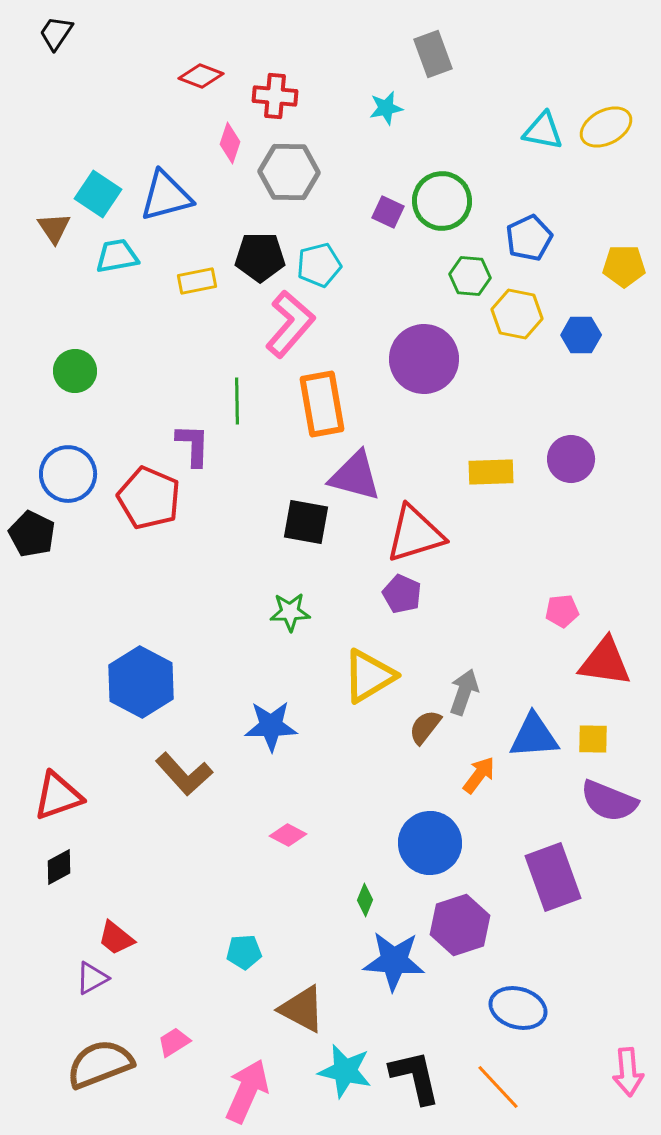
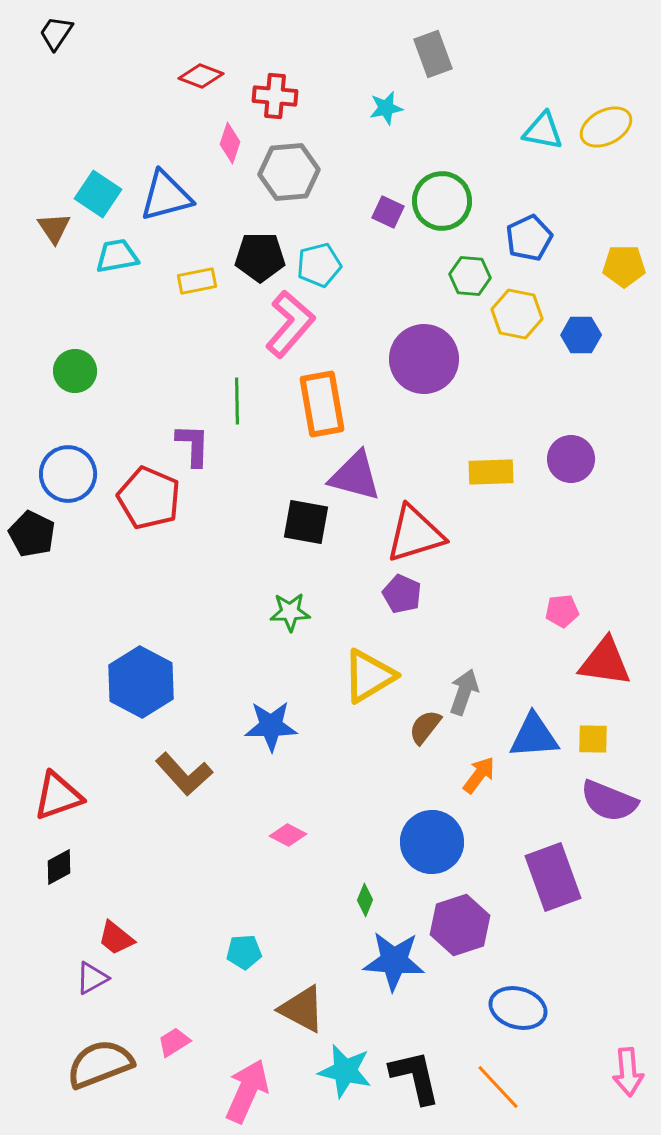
gray hexagon at (289, 172): rotated 6 degrees counterclockwise
blue circle at (430, 843): moved 2 px right, 1 px up
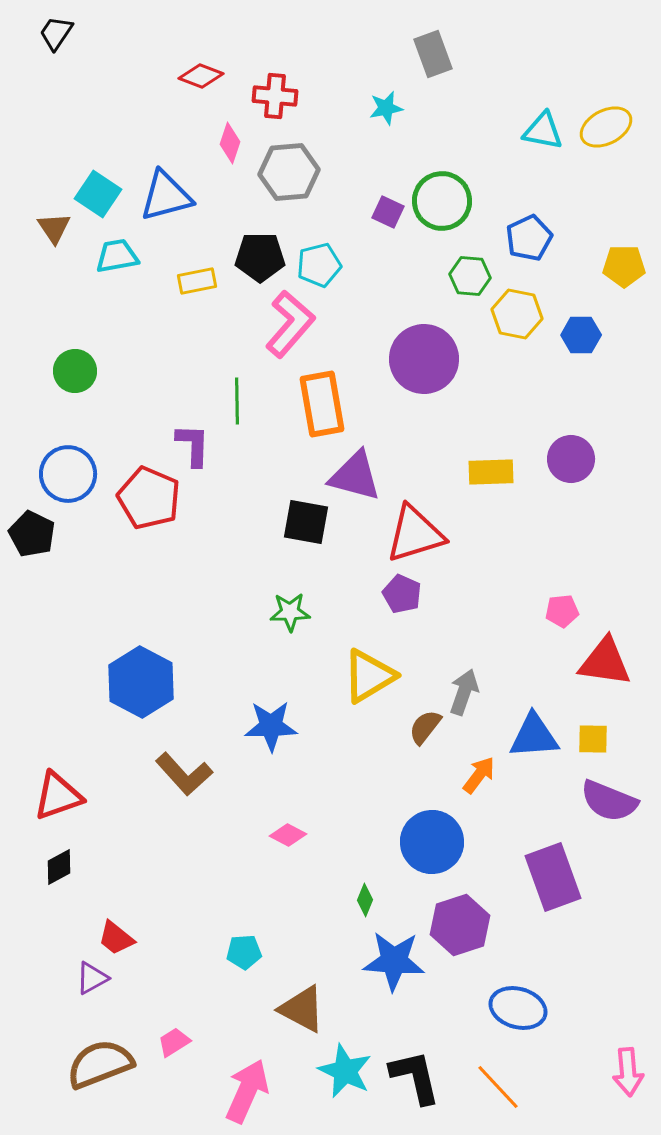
cyan star at (345, 1071): rotated 12 degrees clockwise
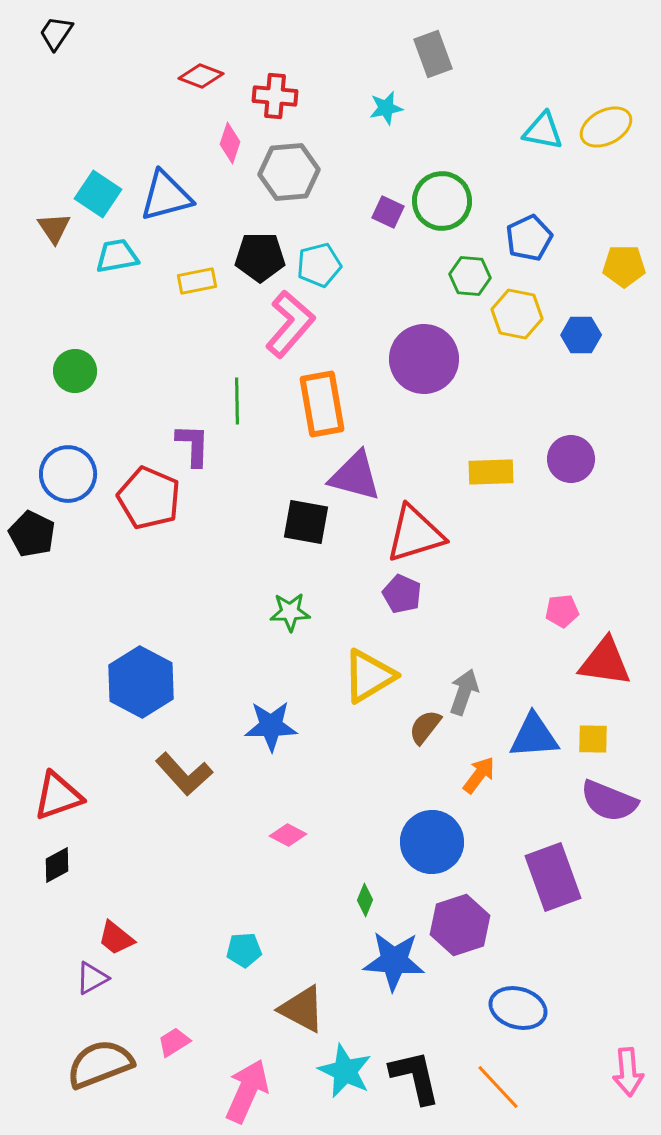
black diamond at (59, 867): moved 2 px left, 2 px up
cyan pentagon at (244, 952): moved 2 px up
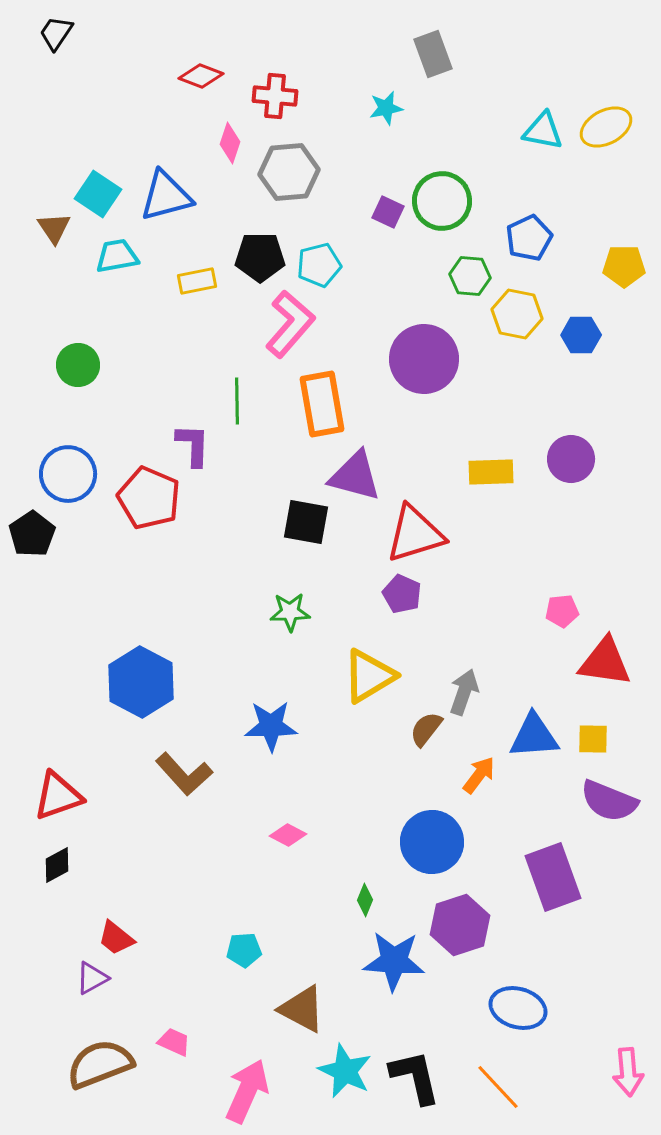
green circle at (75, 371): moved 3 px right, 6 px up
black pentagon at (32, 534): rotated 12 degrees clockwise
brown semicircle at (425, 727): moved 1 px right, 2 px down
pink trapezoid at (174, 1042): rotated 56 degrees clockwise
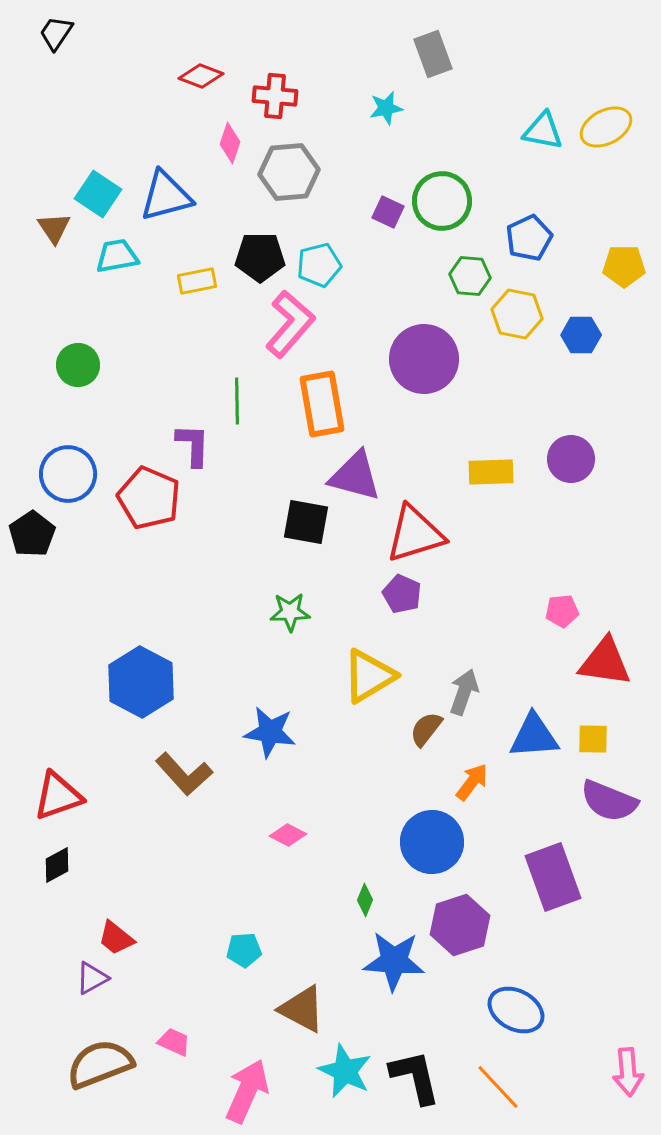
blue star at (271, 726): moved 1 px left, 6 px down; rotated 10 degrees clockwise
orange arrow at (479, 775): moved 7 px left, 7 px down
blue ellipse at (518, 1008): moved 2 px left, 2 px down; rotated 12 degrees clockwise
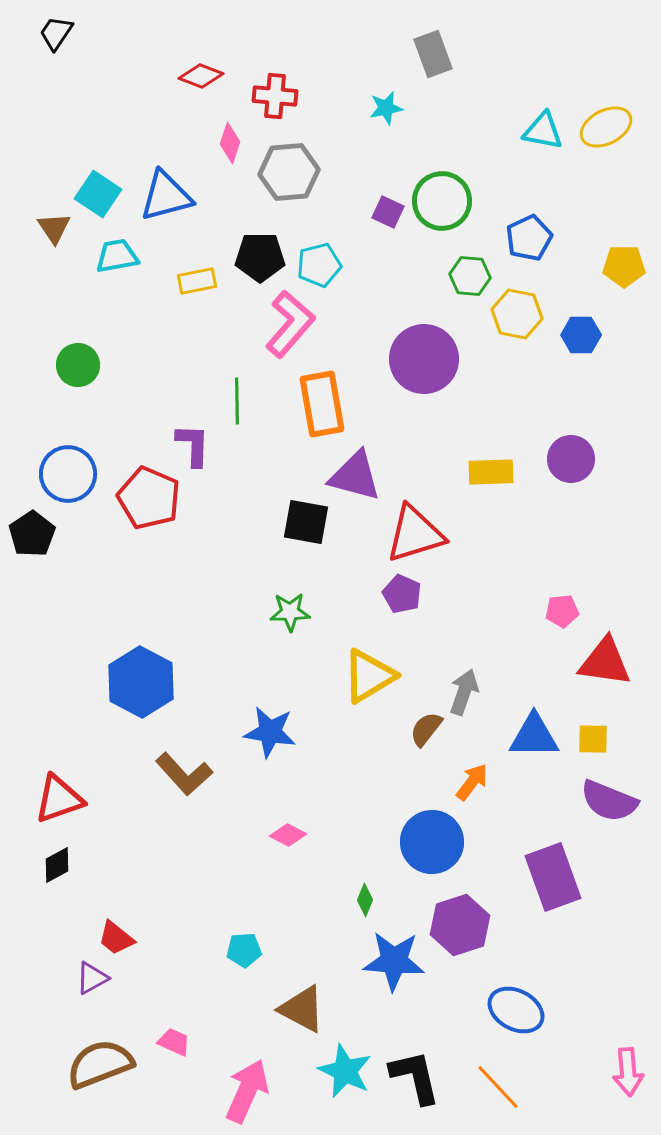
blue triangle at (534, 736): rotated 4 degrees clockwise
red triangle at (58, 796): moved 1 px right, 3 px down
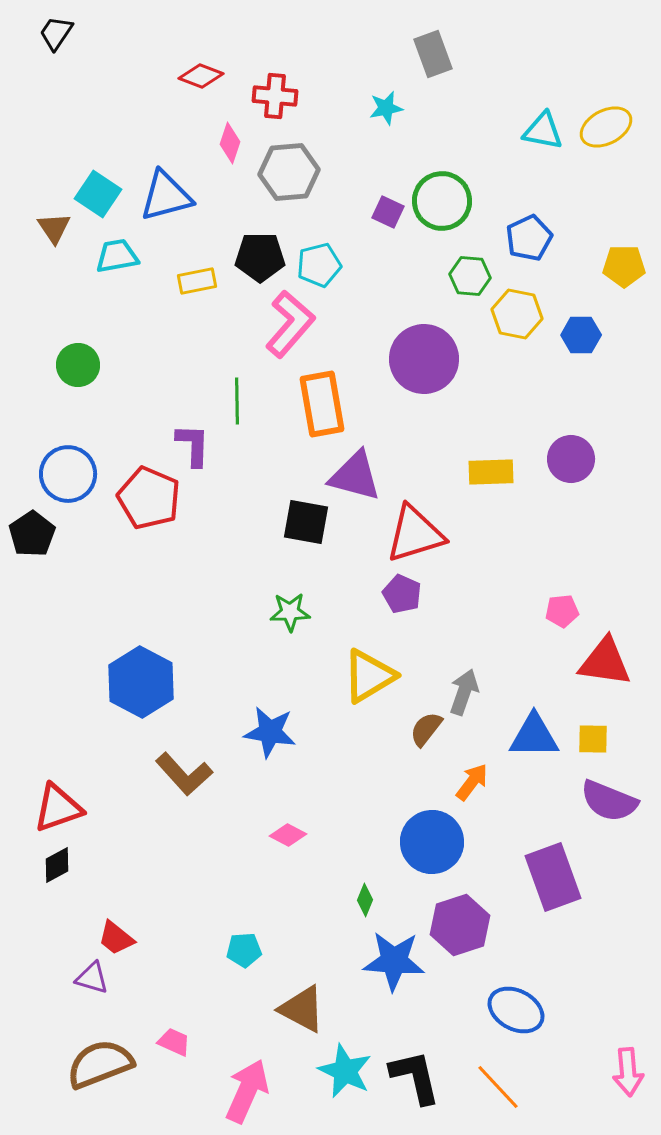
red triangle at (59, 799): moved 1 px left, 9 px down
purple triangle at (92, 978): rotated 45 degrees clockwise
